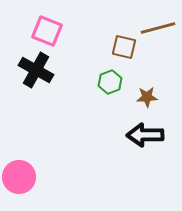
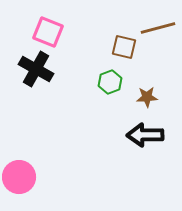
pink square: moved 1 px right, 1 px down
black cross: moved 1 px up
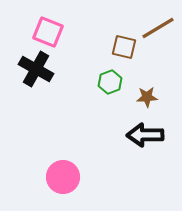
brown line: rotated 16 degrees counterclockwise
pink circle: moved 44 px right
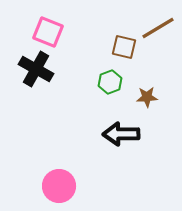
black arrow: moved 24 px left, 1 px up
pink circle: moved 4 px left, 9 px down
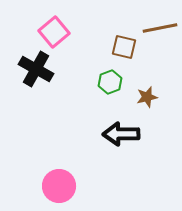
brown line: moved 2 px right; rotated 20 degrees clockwise
pink square: moved 6 px right; rotated 28 degrees clockwise
brown star: rotated 10 degrees counterclockwise
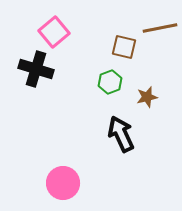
black cross: rotated 12 degrees counterclockwise
black arrow: rotated 66 degrees clockwise
pink circle: moved 4 px right, 3 px up
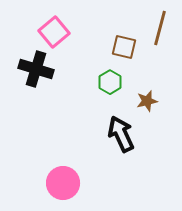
brown line: rotated 64 degrees counterclockwise
green hexagon: rotated 10 degrees counterclockwise
brown star: moved 4 px down
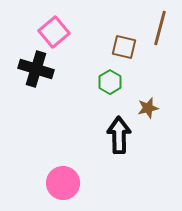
brown star: moved 1 px right, 7 px down
black arrow: moved 2 px left, 1 px down; rotated 24 degrees clockwise
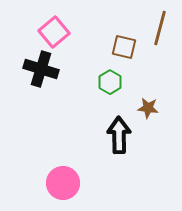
black cross: moved 5 px right
brown star: rotated 20 degrees clockwise
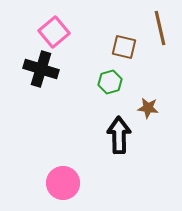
brown line: rotated 28 degrees counterclockwise
green hexagon: rotated 15 degrees clockwise
